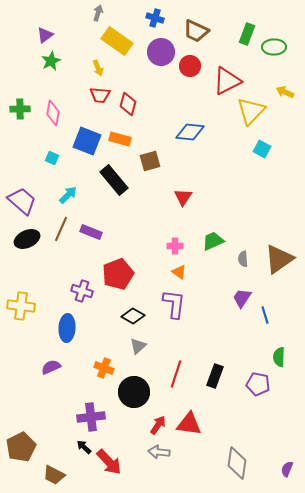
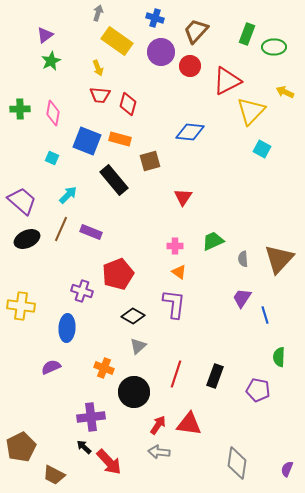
brown trapezoid at (196, 31): rotated 108 degrees clockwise
brown triangle at (279, 259): rotated 12 degrees counterclockwise
purple pentagon at (258, 384): moved 6 px down
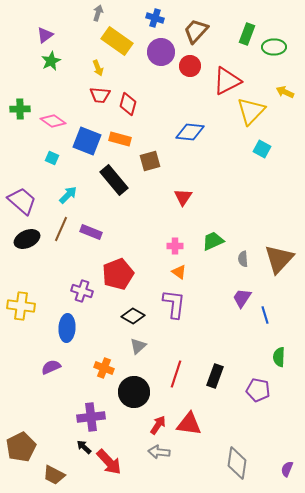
pink diamond at (53, 113): moved 8 px down; rotated 65 degrees counterclockwise
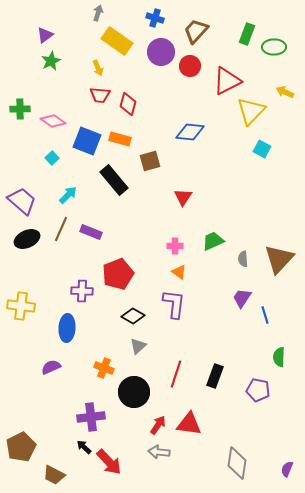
cyan square at (52, 158): rotated 24 degrees clockwise
purple cross at (82, 291): rotated 15 degrees counterclockwise
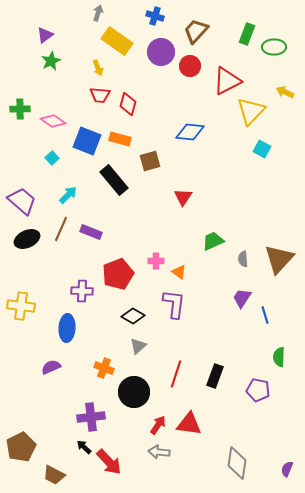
blue cross at (155, 18): moved 2 px up
pink cross at (175, 246): moved 19 px left, 15 px down
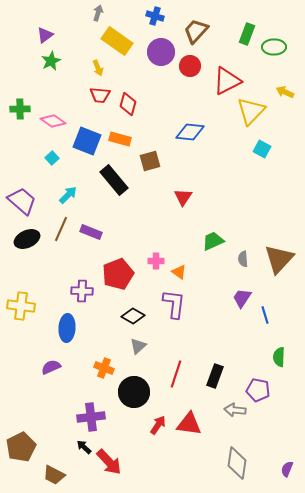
gray arrow at (159, 452): moved 76 px right, 42 px up
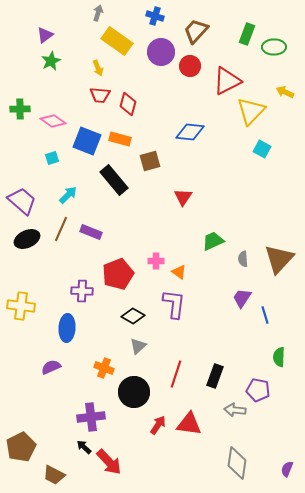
cyan square at (52, 158): rotated 24 degrees clockwise
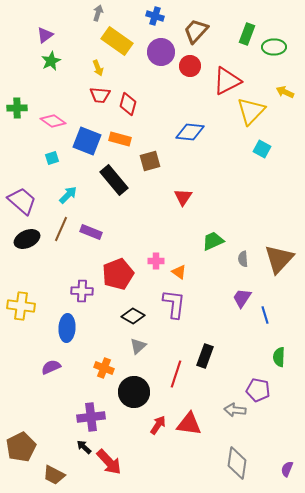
green cross at (20, 109): moved 3 px left, 1 px up
black rectangle at (215, 376): moved 10 px left, 20 px up
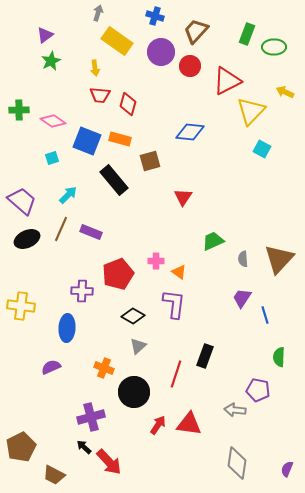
yellow arrow at (98, 68): moved 3 px left; rotated 14 degrees clockwise
green cross at (17, 108): moved 2 px right, 2 px down
purple cross at (91, 417): rotated 8 degrees counterclockwise
